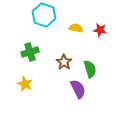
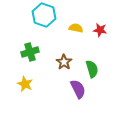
green semicircle: moved 2 px right
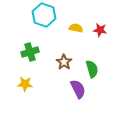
yellow star: rotated 21 degrees counterclockwise
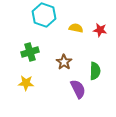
green semicircle: moved 3 px right, 2 px down; rotated 18 degrees clockwise
yellow star: moved 1 px right, 1 px up
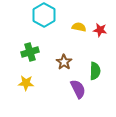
cyan hexagon: rotated 10 degrees clockwise
yellow semicircle: moved 3 px right, 1 px up
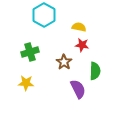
red star: moved 18 px left, 15 px down
